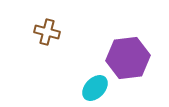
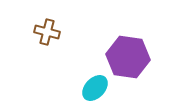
purple hexagon: moved 1 px up; rotated 15 degrees clockwise
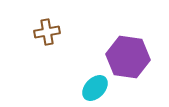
brown cross: rotated 25 degrees counterclockwise
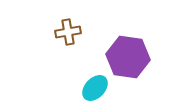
brown cross: moved 21 px right
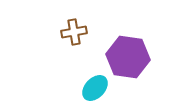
brown cross: moved 6 px right
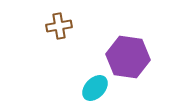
brown cross: moved 15 px left, 6 px up
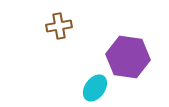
cyan ellipse: rotated 8 degrees counterclockwise
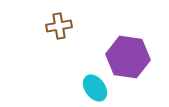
cyan ellipse: rotated 72 degrees counterclockwise
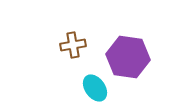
brown cross: moved 14 px right, 19 px down
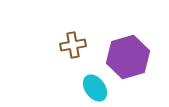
purple hexagon: rotated 24 degrees counterclockwise
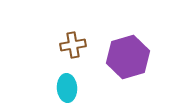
cyan ellipse: moved 28 px left; rotated 32 degrees clockwise
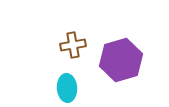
purple hexagon: moved 7 px left, 3 px down
